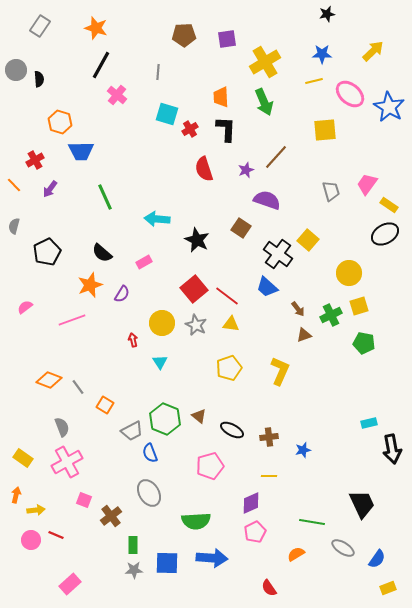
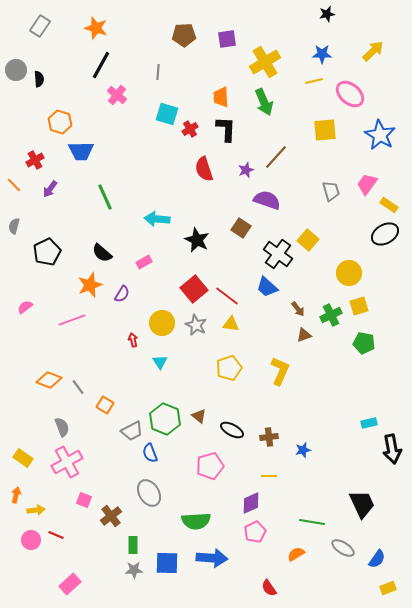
blue star at (389, 107): moved 9 px left, 28 px down
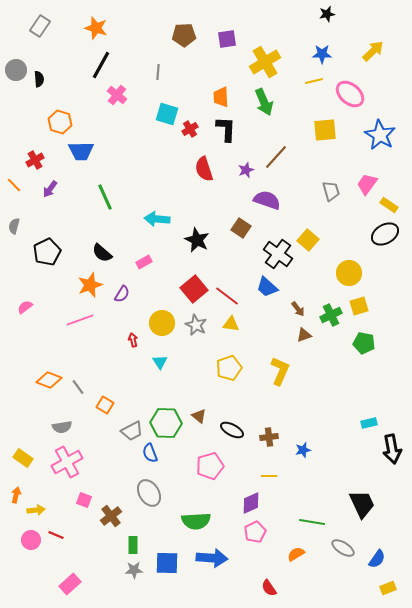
pink line at (72, 320): moved 8 px right
green hexagon at (165, 419): moved 1 px right, 4 px down; rotated 20 degrees counterclockwise
gray semicircle at (62, 427): rotated 102 degrees clockwise
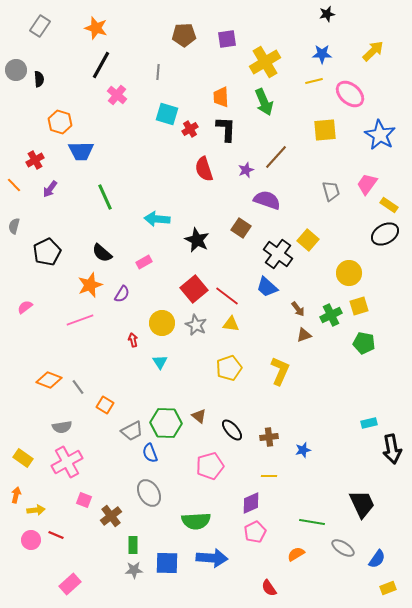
black ellipse at (232, 430): rotated 20 degrees clockwise
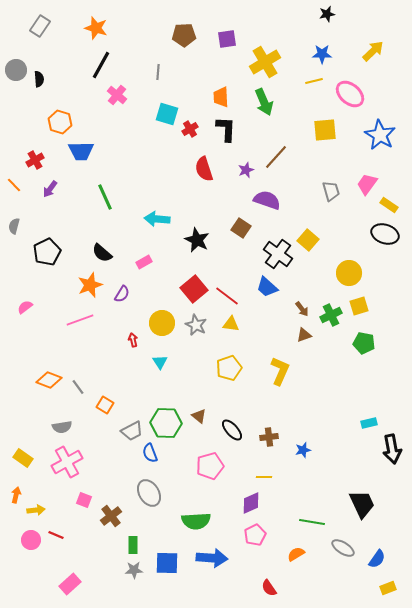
black ellipse at (385, 234): rotated 48 degrees clockwise
brown arrow at (298, 309): moved 4 px right
yellow line at (269, 476): moved 5 px left, 1 px down
pink pentagon at (255, 532): moved 3 px down
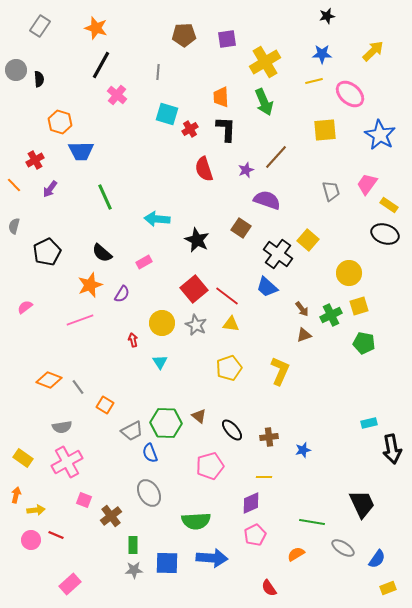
black star at (327, 14): moved 2 px down
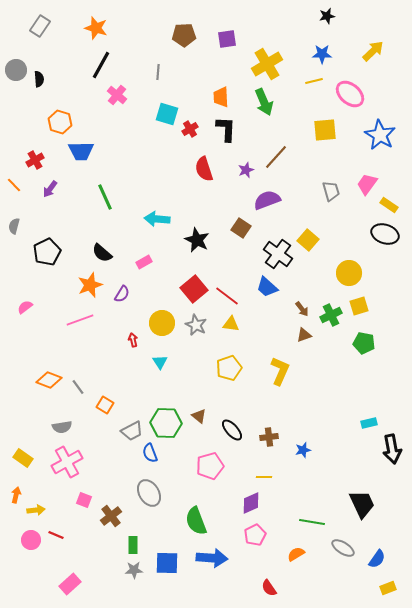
yellow cross at (265, 62): moved 2 px right, 2 px down
purple semicircle at (267, 200): rotated 40 degrees counterclockwise
green semicircle at (196, 521): rotated 72 degrees clockwise
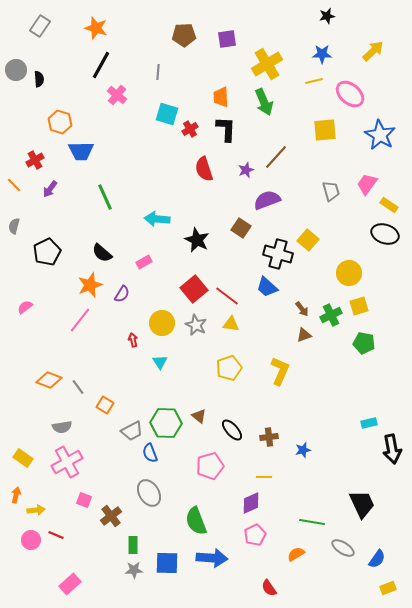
black cross at (278, 254): rotated 20 degrees counterclockwise
pink line at (80, 320): rotated 32 degrees counterclockwise
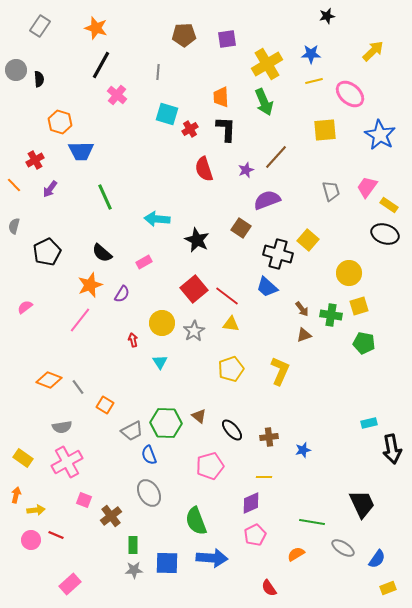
blue star at (322, 54): moved 11 px left
pink trapezoid at (367, 184): moved 3 px down
green cross at (331, 315): rotated 35 degrees clockwise
gray star at (196, 325): moved 2 px left, 6 px down; rotated 15 degrees clockwise
yellow pentagon at (229, 368): moved 2 px right, 1 px down
blue semicircle at (150, 453): moved 1 px left, 2 px down
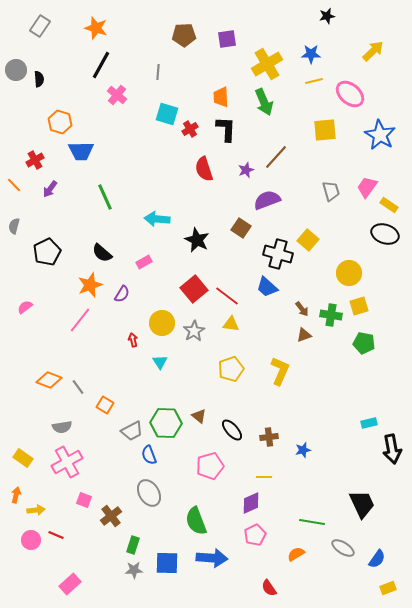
green rectangle at (133, 545): rotated 18 degrees clockwise
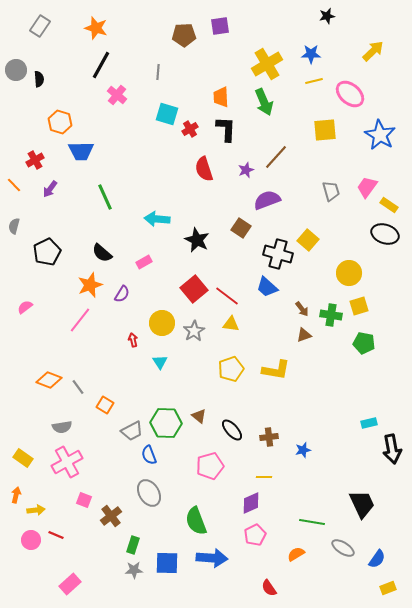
purple square at (227, 39): moved 7 px left, 13 px up
yellow L-shape at (280, 371): moved 4 px left, 1 px up; rotated 76 degrees clockwise
